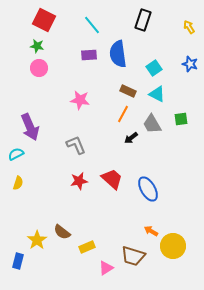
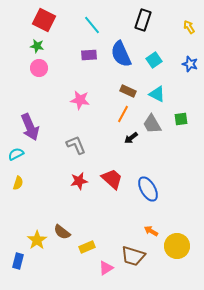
blue semicircle: moved 3 px right; rotated 16 degrees counterclockwise
cyan square: moved 8 px up
yellow circle: moved 4 px right
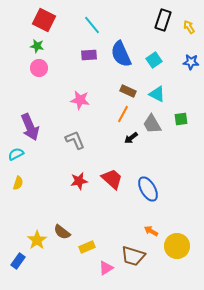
black rectangle: moved 20 px right
blue star: moved 1 px right, 2 px up; rotated 14 degrees counterclockwise
gray L-shape: moved 1 px left, 5 px up
blue rectangle: rotated 21 degrees clockwise
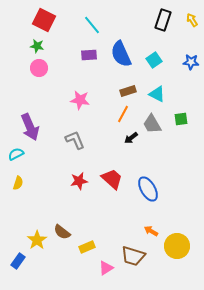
yellow arrow: moved 3 px right, 7 px up
brown rectangle: rotated 42 degrees counterclockwise
